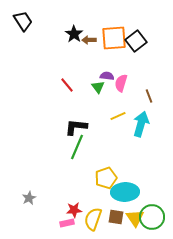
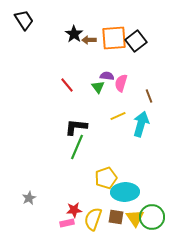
black trapezoid: moved 1 px right, 1 px up
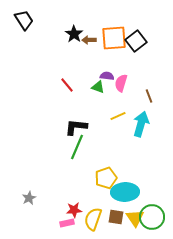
green triangle: rotated 32 degrees counterclockwise
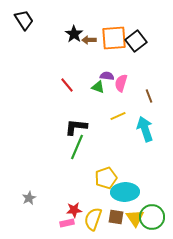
cyan arrow: moved 4 px right, 5 px down; rotated 35 degrees counterclockwise
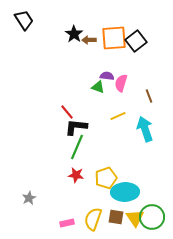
red line: moved 27 px down
red star: moved 2 px right, 35 px up; rotated 14 degrees clockwise
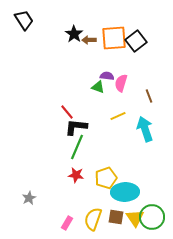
pink rectangle: rotated 48 degrees counterclockwise
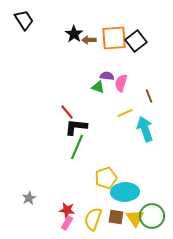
yellow line: moved 7 px right, 3 px up
red star: moved 9 px left, 35 px down
green circle: moved 1 px up
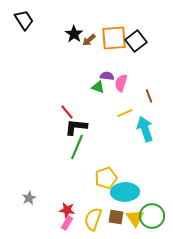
brown arrow: rotated 40 degrees counterclockwise
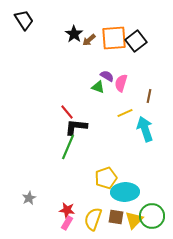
purple semicircle: rotated 24 degrees clockwise
brown line: rotated 32 degrees clockwise
green line: moved 9 px left
yellow triangle: moved 1 px left, 2 px down; rotated 18 degrees clockwise
